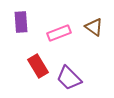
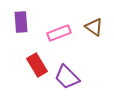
red rectangle: moved 1 px left, 1 px up
purple trapezoid: moved 2 px left, 1 px up
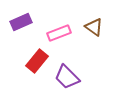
purple rectangle: rotated 70 degrees clockwise
red rectangle: moved 4 px up; rotated 70 degrees clockwise
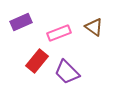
purple trapezoid: moved 5 px up
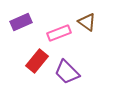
brown triangle: moved 7 px left, 5 px up
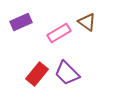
pink rectangle: rotated 10 degrees counterclockwise
red rectangle: moved 13 px down
purple trapezoid: moved 1 px down
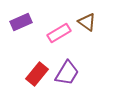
purple trapezoid: rotated 104 degrees counterclockwise
